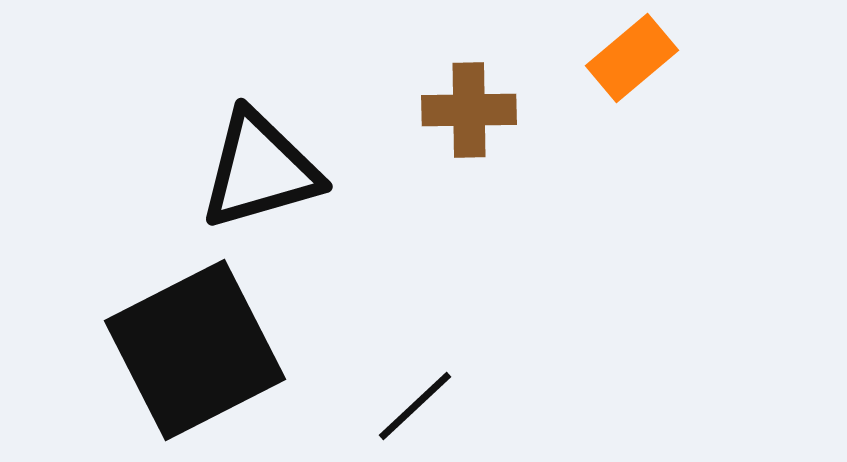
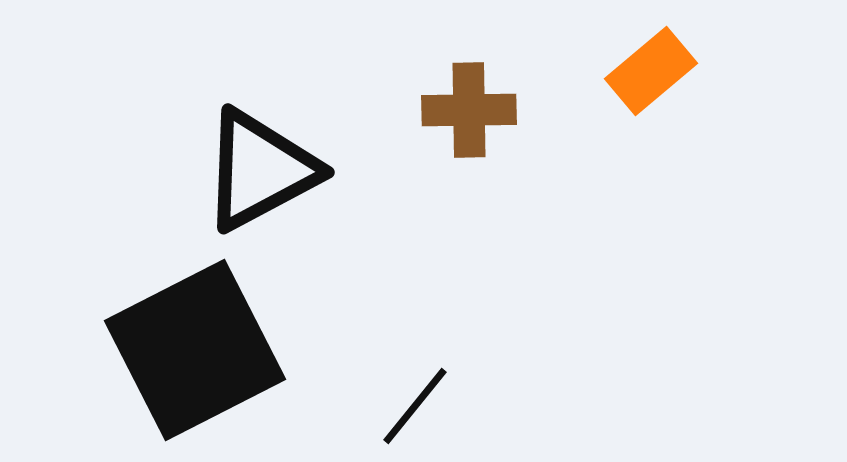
orange rectangle: moved 19 px right, 13 px down
black triangle: rotated 12 degrees counterclockwise
black line: rotated 8 degrees counterclockwise
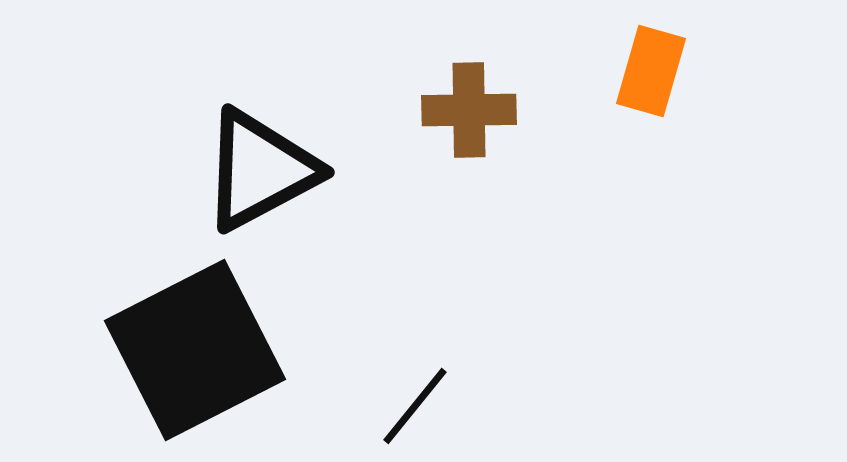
orange rectangle: rotated 34 degrees counterclockwise
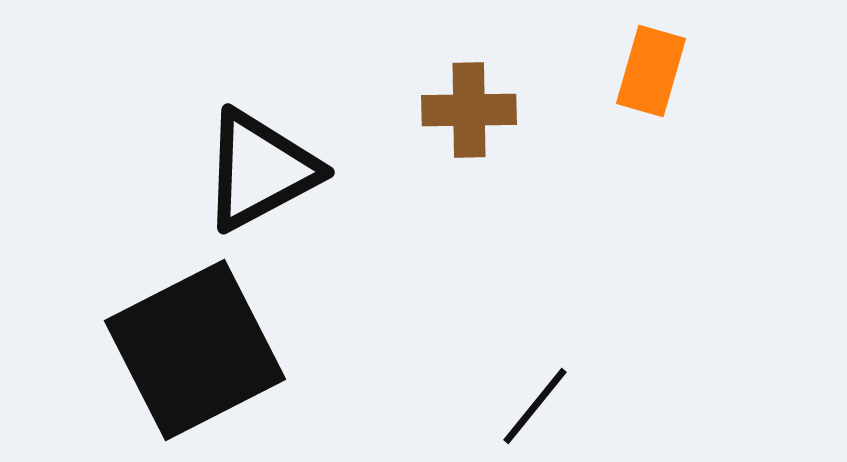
black line: moved 120 px right
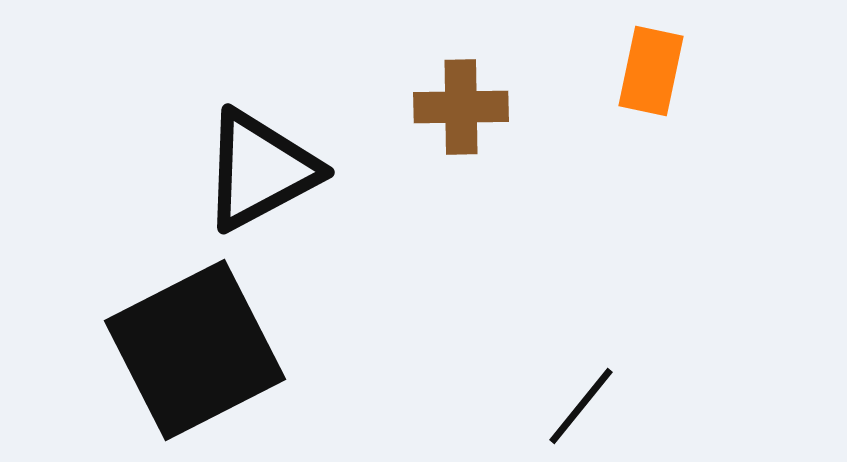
orange rectangle: rotated 4 degrees counterclockwise
brown cross: moved 8 px left, 3 px up
black line: moved 46 px right
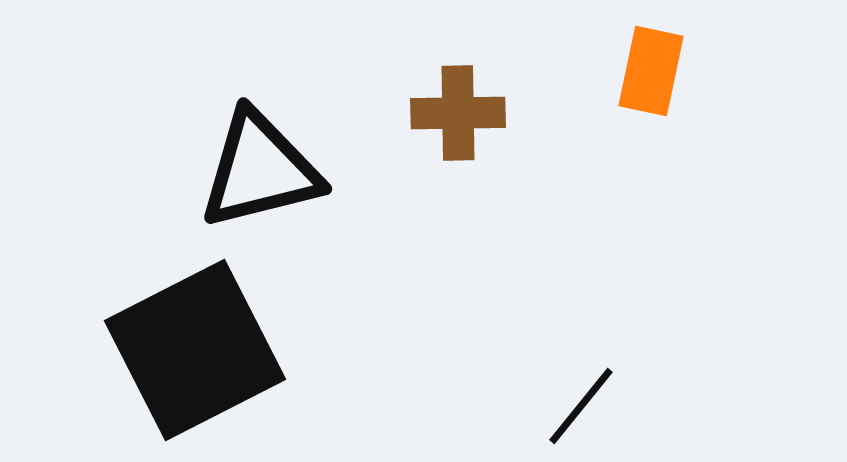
brown cross: moved 3 px left, 6 px down
black triangle: rotated 14 degrees clockwise
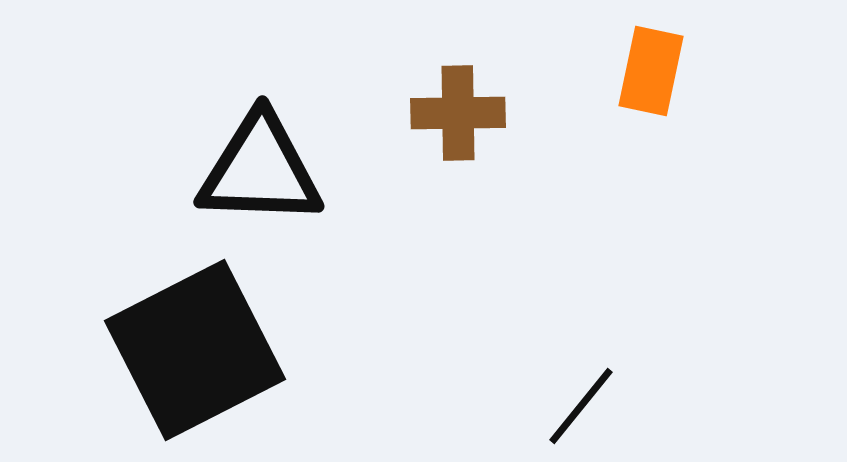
black triangle: rotated 16 degrees clockwise
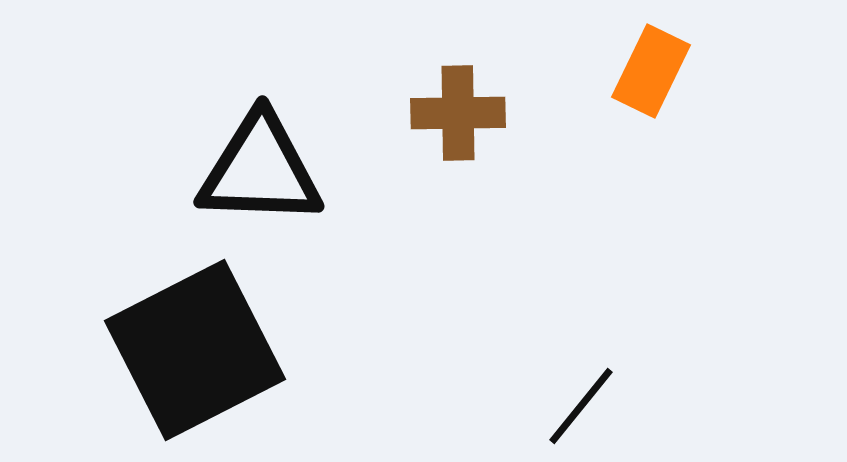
orange rectangle: rotated 14 degrees clockwise
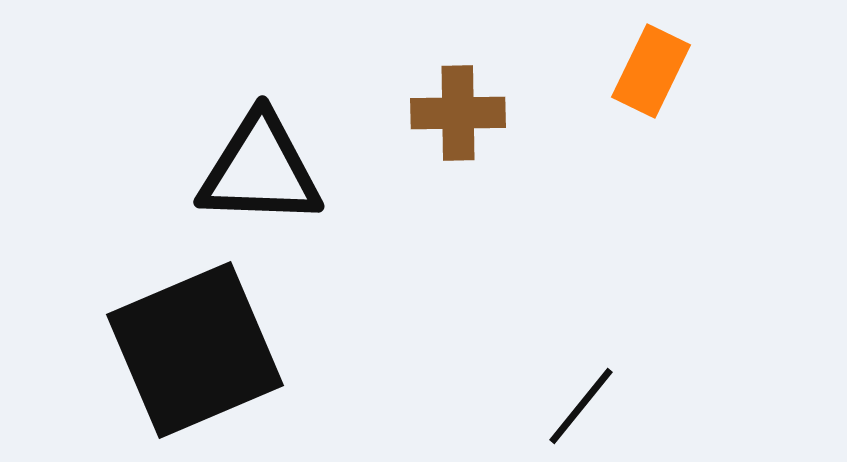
black square: rotated 4 degrees clockwise
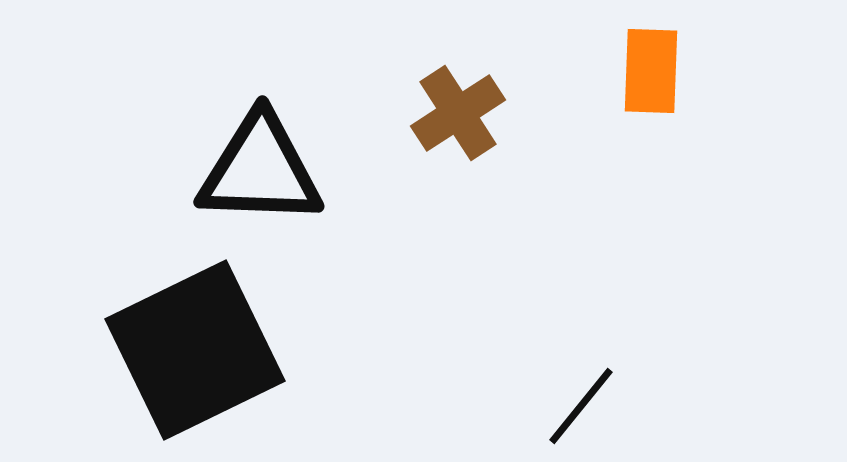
orange rectangle: rotated 24 degrees counterclockwise
brown cross: rotated 32 degrees counterclockwise
black square: rotated 3 degrees counterclockwise
